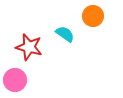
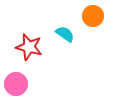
pink circle: moved 1 px right, 4 px down
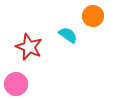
cyan semicircle: moved 3 px right, 1 px down
red star: rotated 8 degrees clockwise
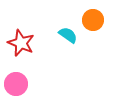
orange circle: moved 4 px down
red star: moved 8 px left, 4 px up
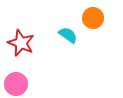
orange circle: moved 2 px up
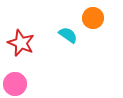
pink circle: moved 1 px left
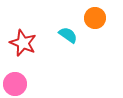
orange circle: moved 2 px right
red star: moved 2 px right
